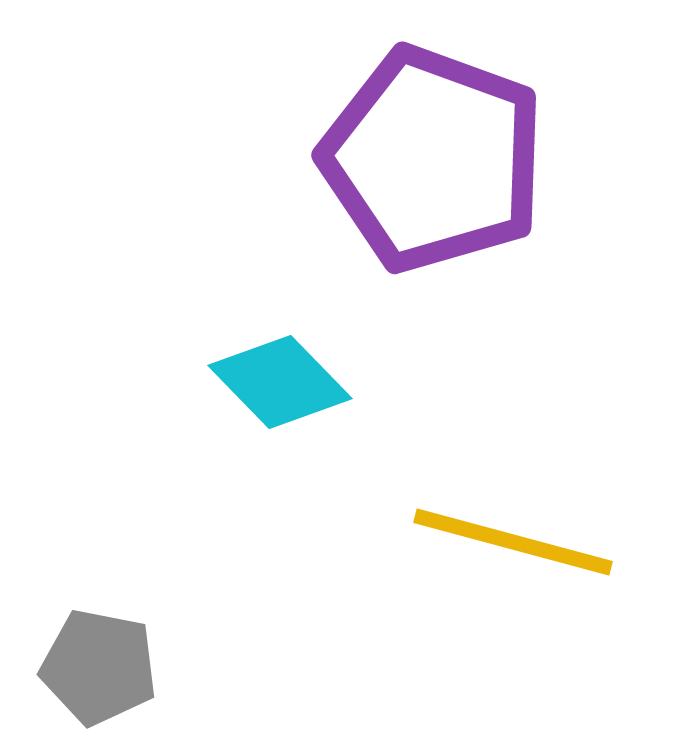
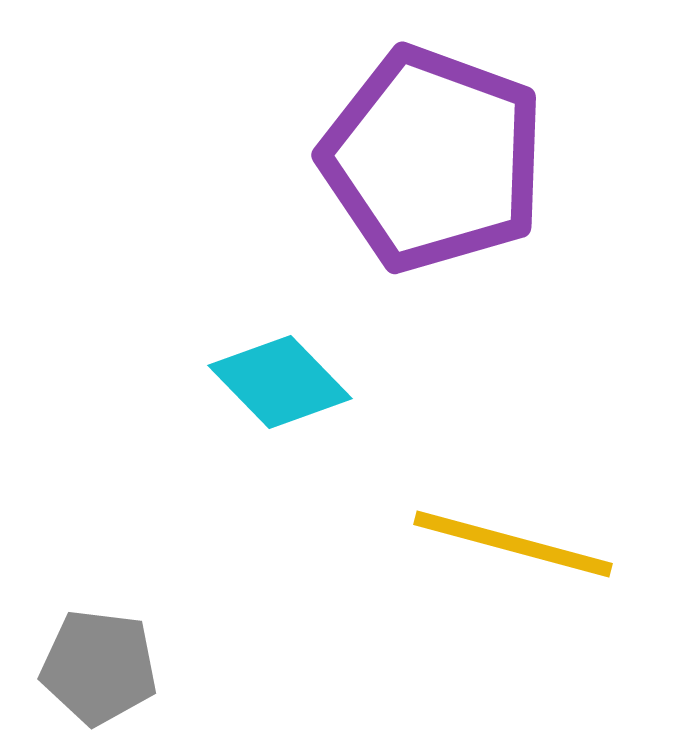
yellow line: moved 2 px down
gray pentagon: rotated 4 degrees counterclockwise
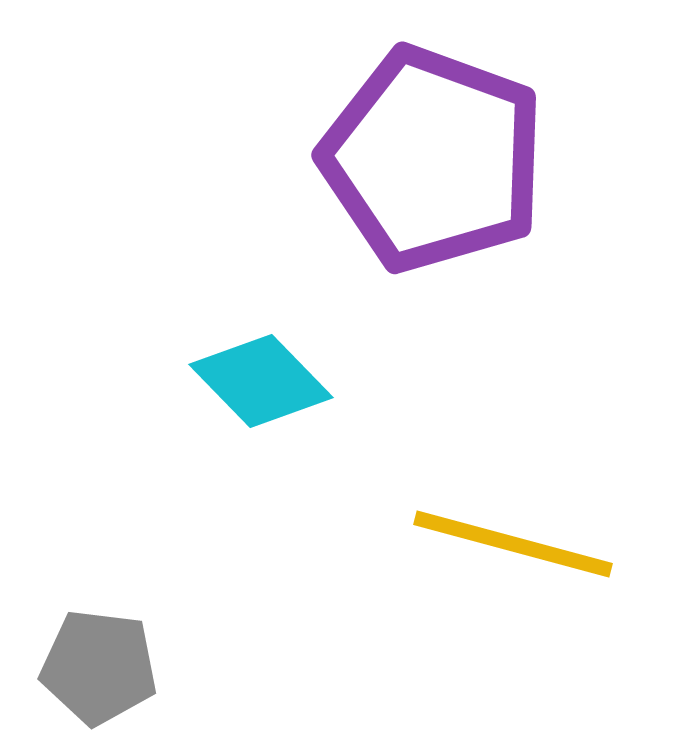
cyan diamond: moved 19 px left, 1 px up
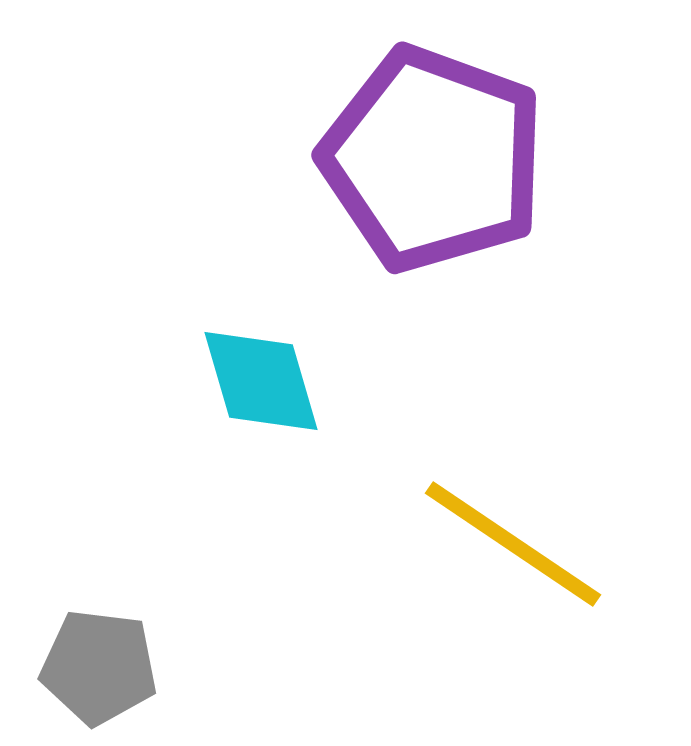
cyan diamond: rotated 28 degrees clockwise
yellow line: rotated 19 degrees clockwise
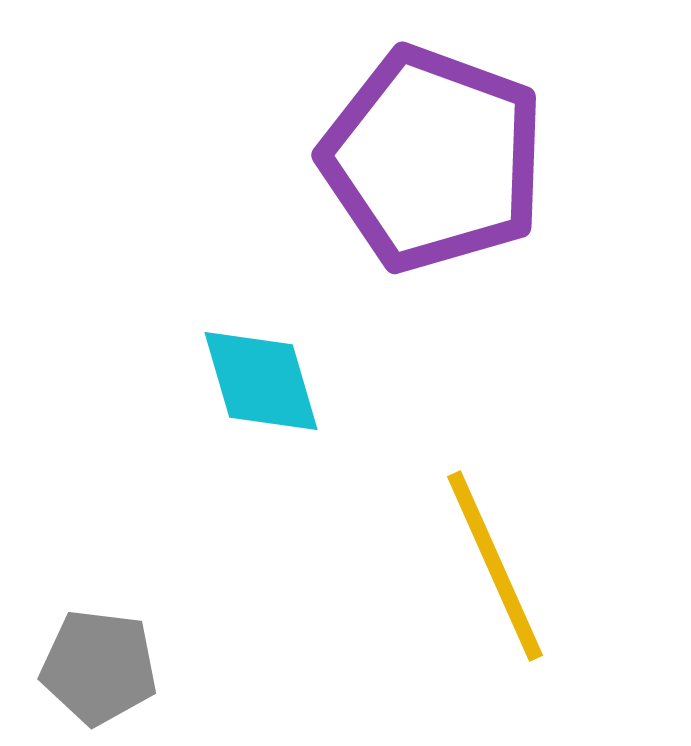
yellow line: moved 18 px left, 22 px down; rotated 32 degrees clockwise
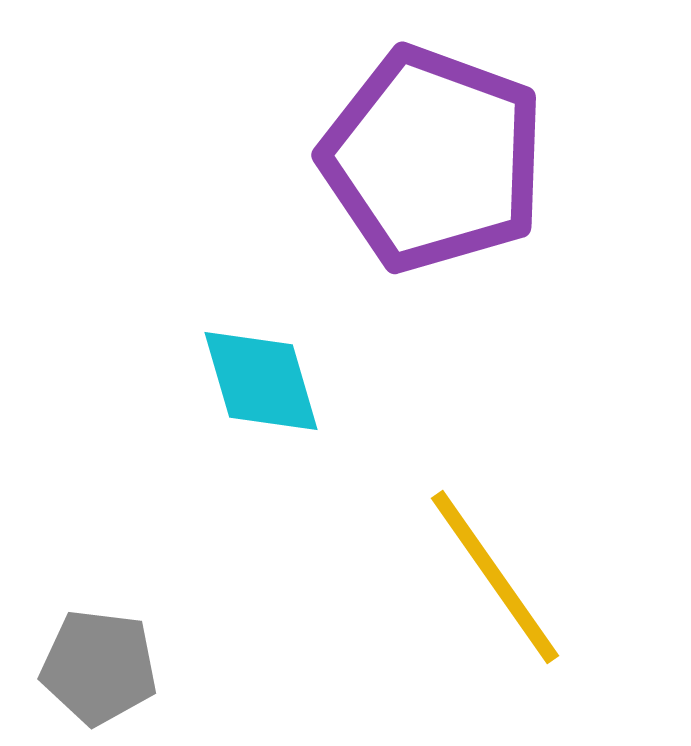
yellow line: moved 11 px down; rotated 11 degrees counterclockwise
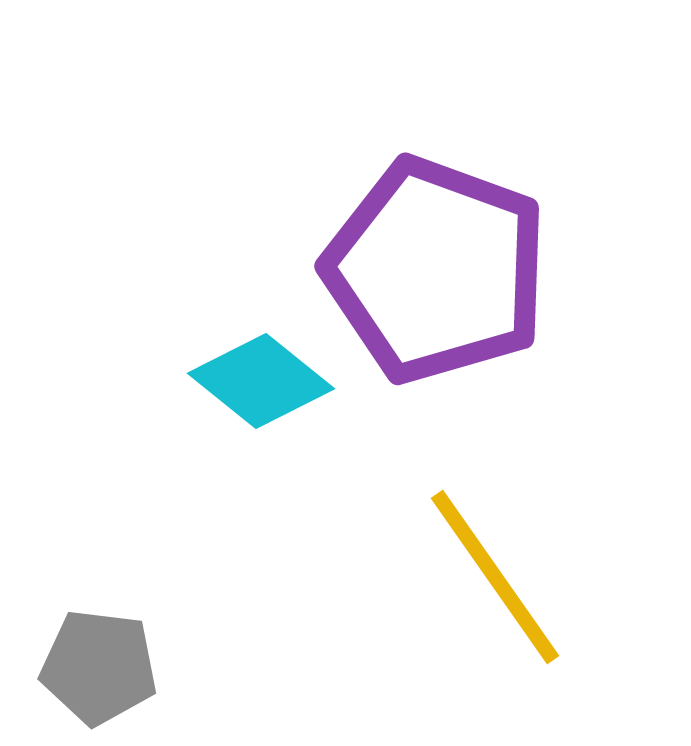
purple pentagon: moved 3 px right, 111 px down
cyan diamond: rotated 35 degrees counterclockwise
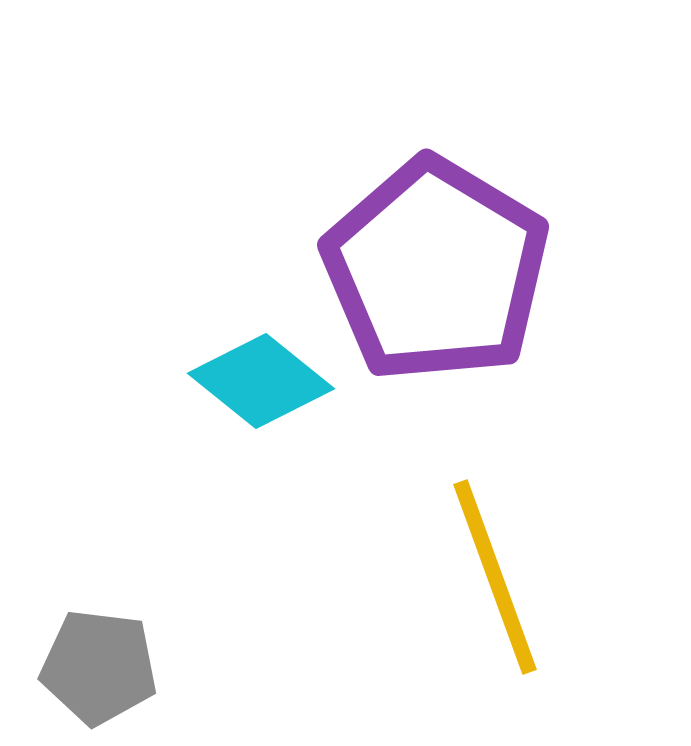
purple pentagon: rotated 11 degrees clockwise
yellow line: rotated 15 degrees clockwise
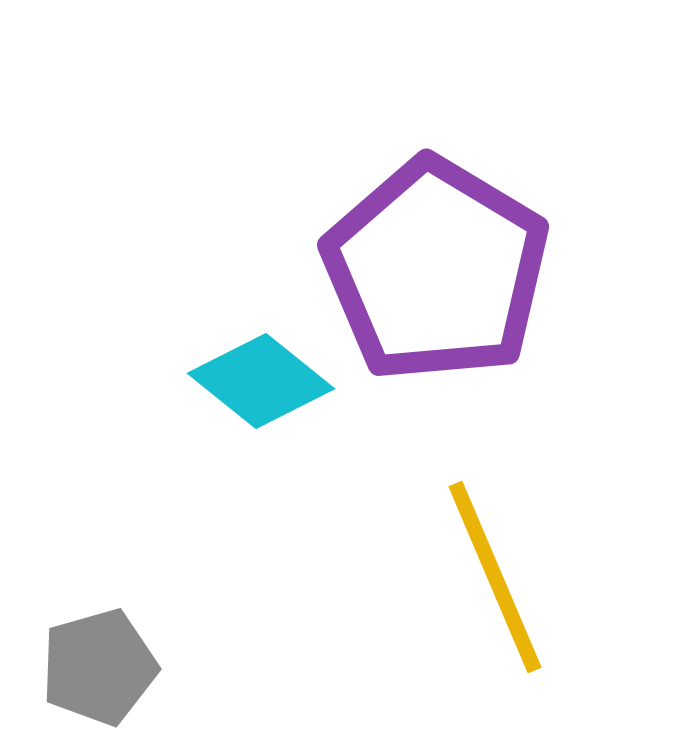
yellow line: rotated 3 degrees counterclockwise
gray pentagon: rotated 23 degrees counterclockwise
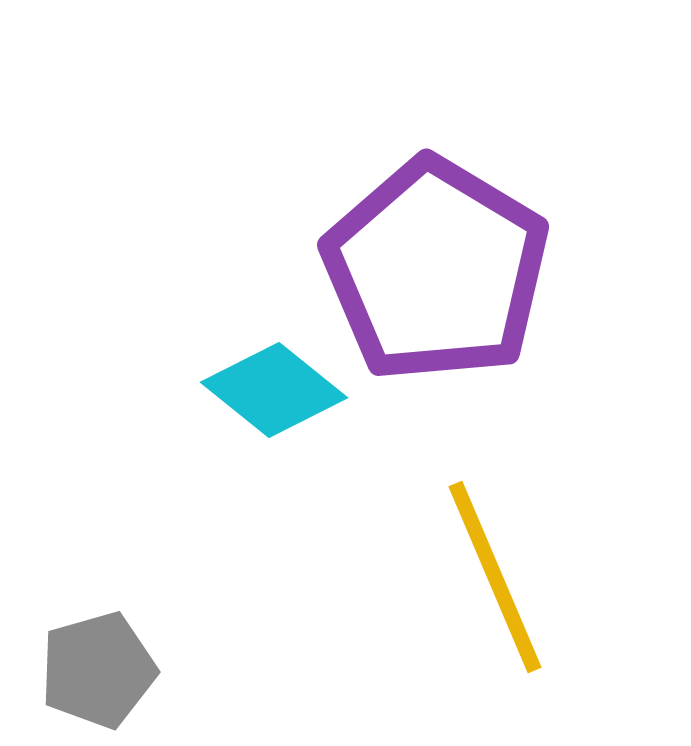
cyan diamond: moved 13 px right, 9 px down
gray pentagon: moved 1 px left, 3 px down
